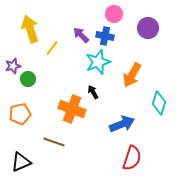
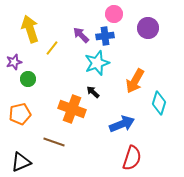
blue cross: rotated 18 degrees counterclockwise
cyan star: moved 1 px left, 1 px down
purple star: moved 1 px right, 4 px up
orange arrow: moved 3 px right, 6 px down
black arrow: rotated 16 degrees counterclockwise
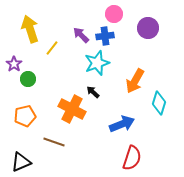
purple star: moved 2 px down; rotated 21 degrees counterclockwise
orange cross: rotated 8 degrees clockwise
orange pentagon: moved 5 px right, 2 px down
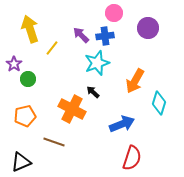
pink circle: moved 1 px up
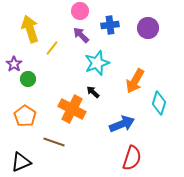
pink circle: moved 34 px left, 2 px up
blue cross: moved 5 px right, 11 px up
orange pentagon: rotated 25 degrees counterclockwise
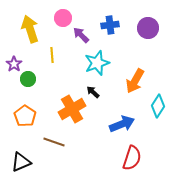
pink circle: moved 17 px left, 7 px down
yellow line: moved 7 px down; rotated 42 degrees counterclockwise
cyan diamond: moved 1 px left, 3 px down; rotated 15 degrees clockwise
orange cross: rotated 32 degrees clockwise
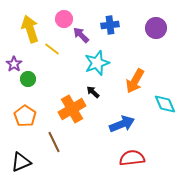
pink circle: moved 1 px right, 1 px down
purple circle: moved 8 px right
yellow line: moved 6 px up; rotated 49 degrees counterclockwise
cyan diamond: moved 7 px right, 2 px up; rotated 55 degrees counterclockwise
brown line: rotated 45 degrees clockwise
red semicircle: rotated 115 degrees counterclockwise
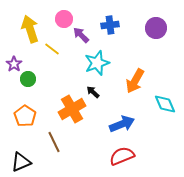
red semicircle: moved 10 px left, 2 px up; rotated 15 degrees counterclockwise
